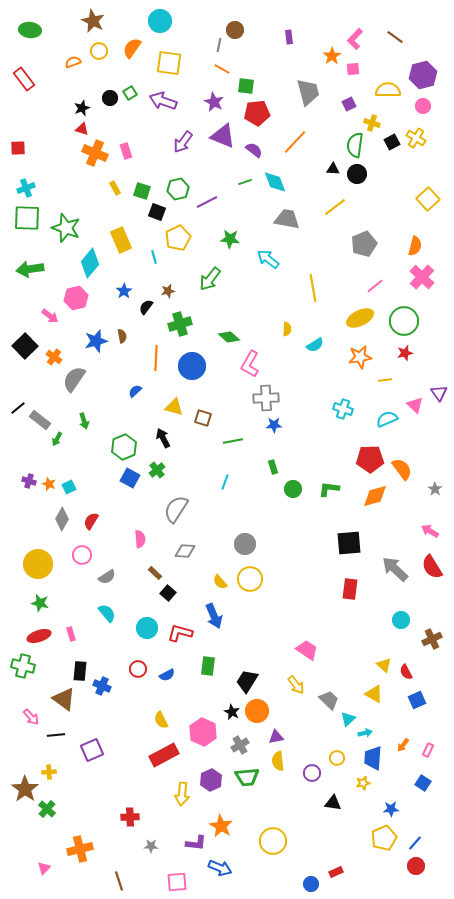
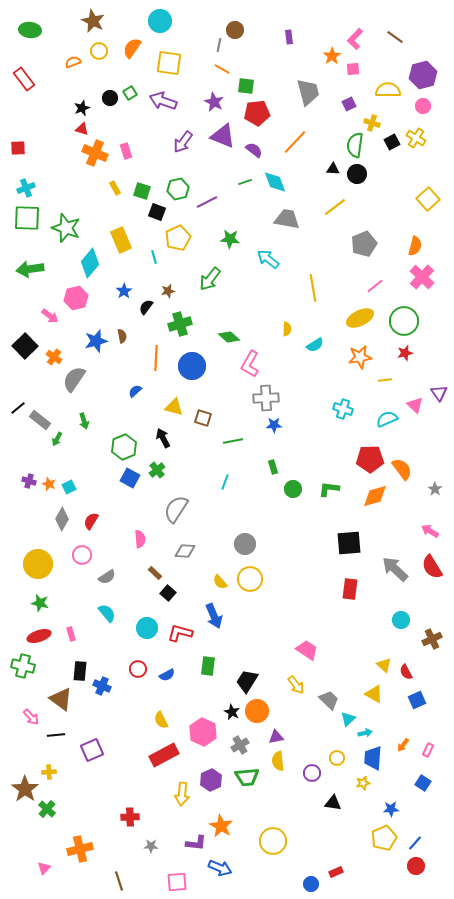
brown triangle at (64, 699): moved 3 px left
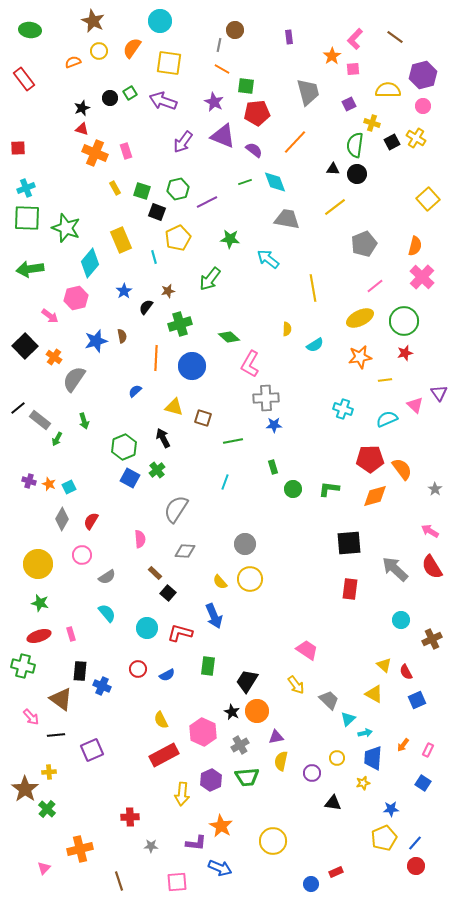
yellow semicircle at (278, 761): moved 3 px right; rotated 18 degrees clockwise
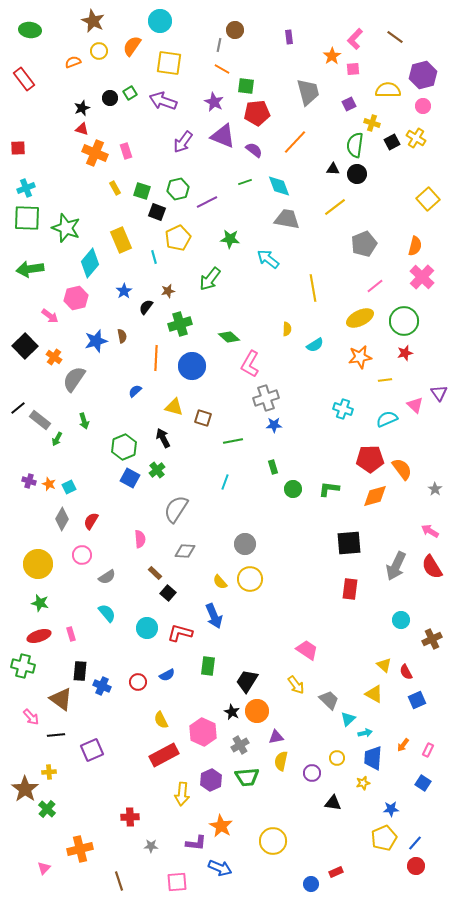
orange semicircle at (132, 48): moved 2 px up
cyan diamond at (275, 182): moved 4 px right, 4 px down
gray cross at (266, 398): rotated 15 degrees counterclockwise
gray arrow at (395, 569): moved 1 px right, 3 px up; rotated 108 degrees counterclockwise
red circle at (138, 669): moved 13 px down
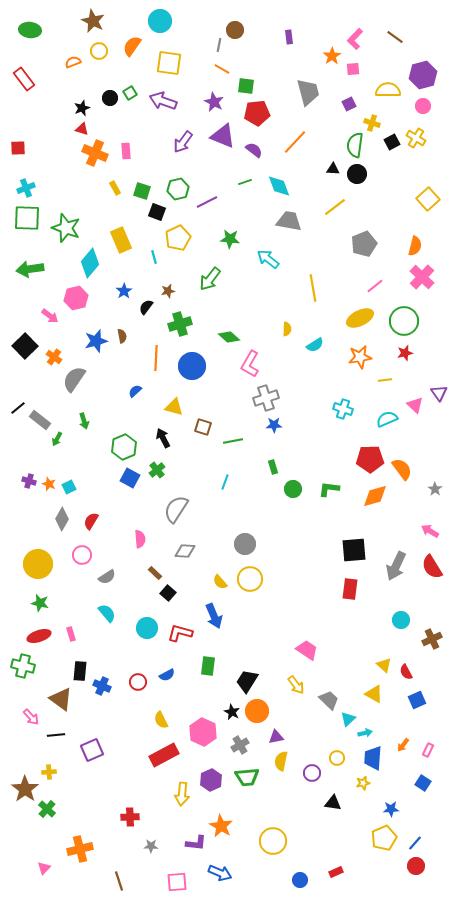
pink rectangle at (126, 151): rotated 14 degrees clockwise
gray trapezoid at (287, 219): moved 2 px right, 2 px down
brown square at (203, 418): moved 9 px down
black square at (349, 543): moved 5 px right, 7 px down
blue arrow at (220, 868): moved 5 px down
blue circle at (311, 884): moved 11 px left, 4 px up
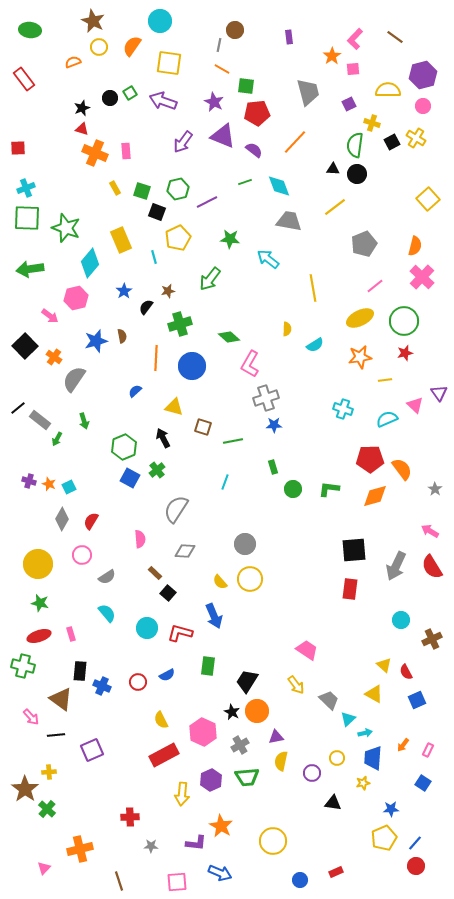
yellow circle at (99, 51): moved 4 px up
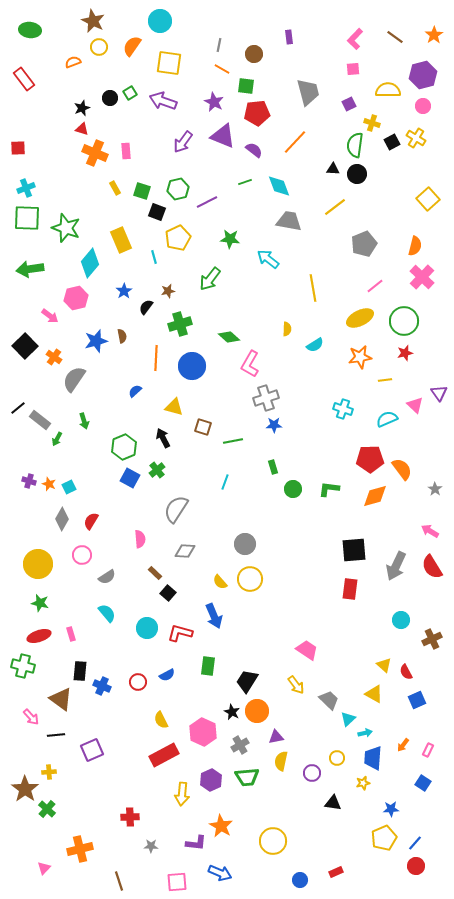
brown circle at (235, 30): moved 19 px right, 24 px down
orange star at (332, 56): moved 102 px right, 21 px up
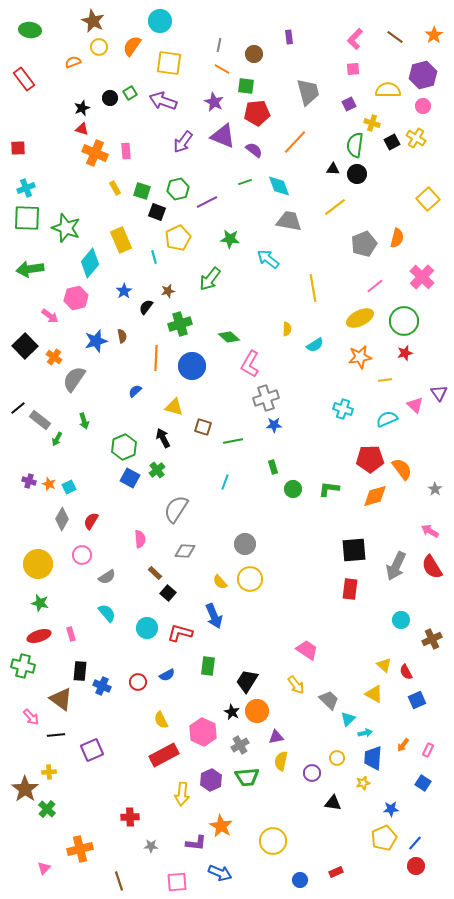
orange semicircle at (415, 246): moved 18 px left, 8 px up
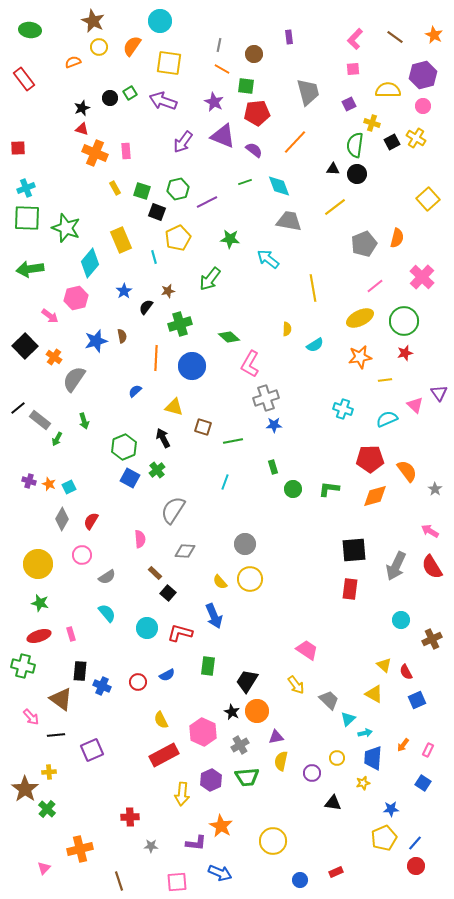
orange star at (434, 35): rotated 12 degrees counterclockwise
orange semicircle at (402, 469): moved 5 px right, 2 px down
gray semicircle at (176, 509): moved 3 px left, 1 px down
